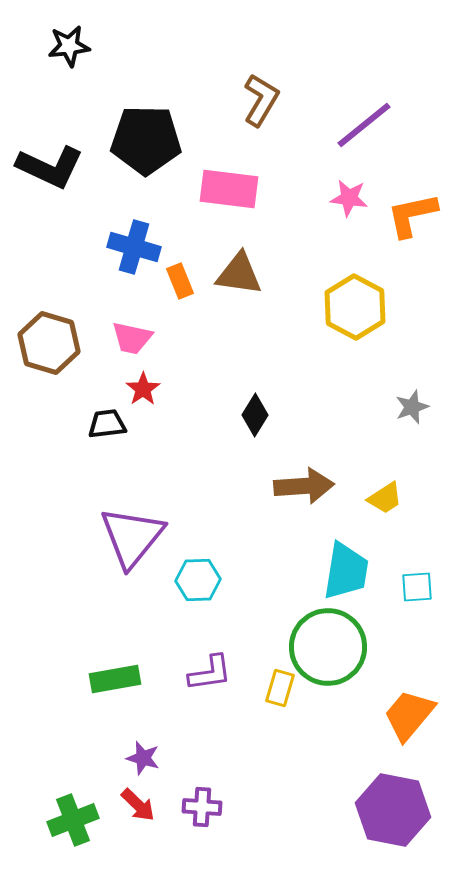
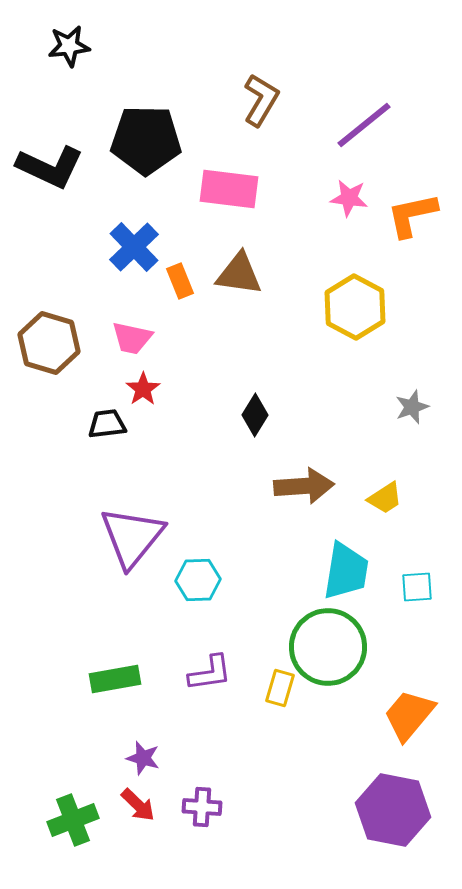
blue cross: rotated 30 degrees clockwise
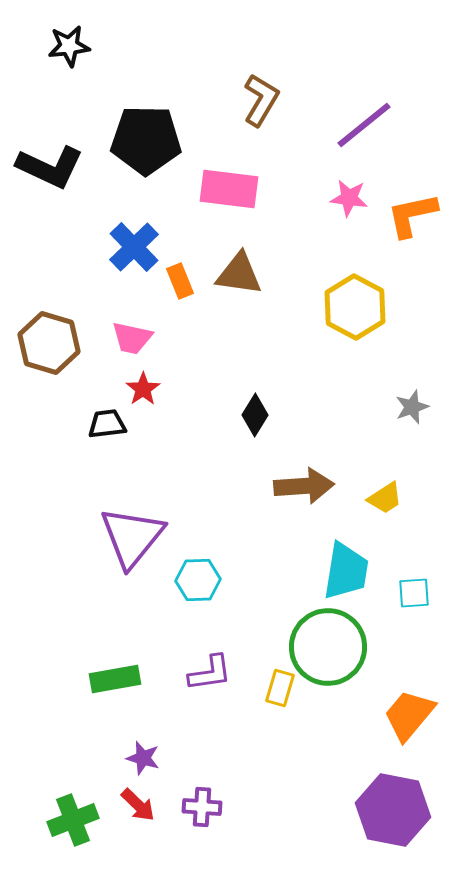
cyan square: moved 3 px left, 6 px down
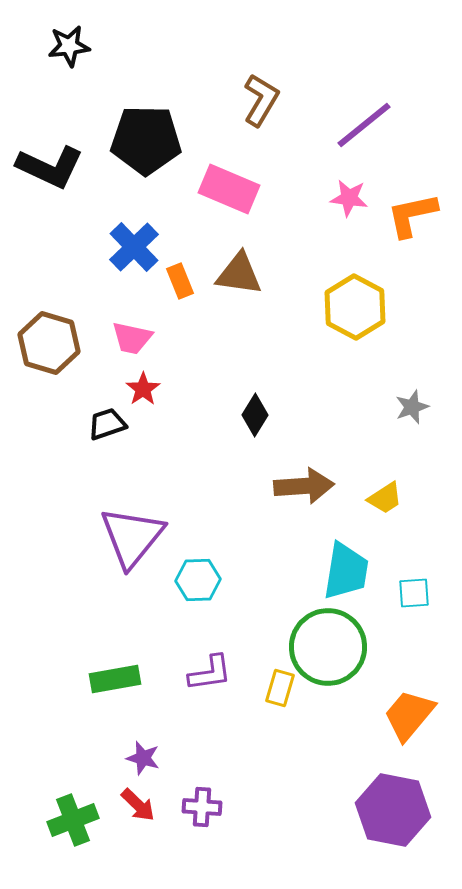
pink rectangle: rotated 16 degrees clockwise
black trapezoid: rotated 12 degrees counterclockwise
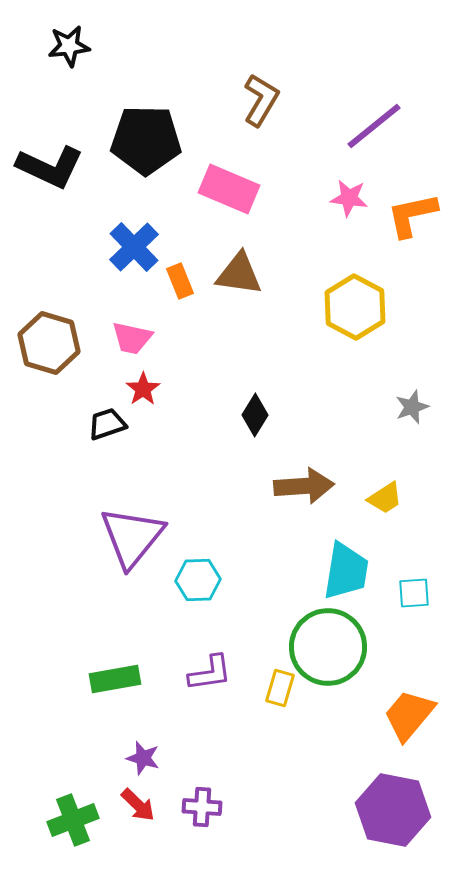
purple line: moved 10 px right, 1 px down
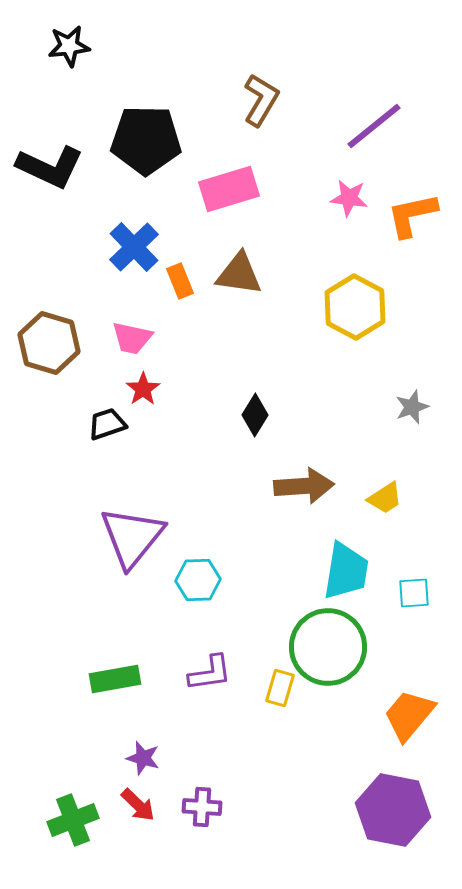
pink rectangle: rotated 40 degrees counterclockwise
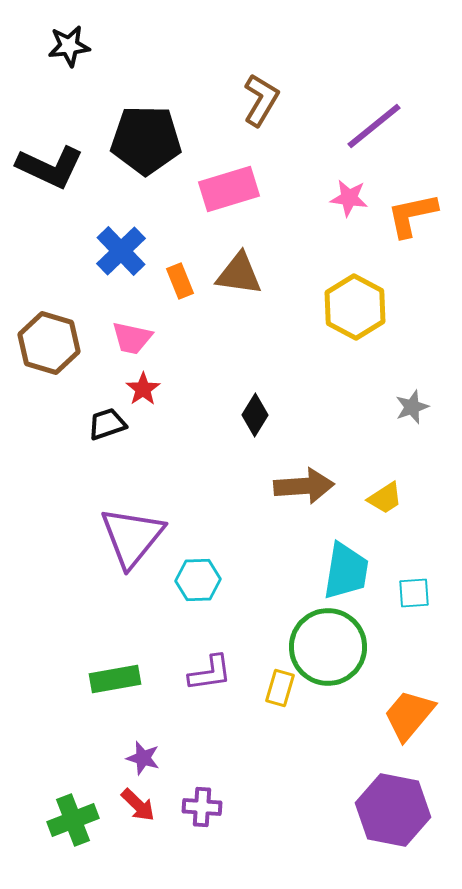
blue cross: moved 13 px left, 4 px down
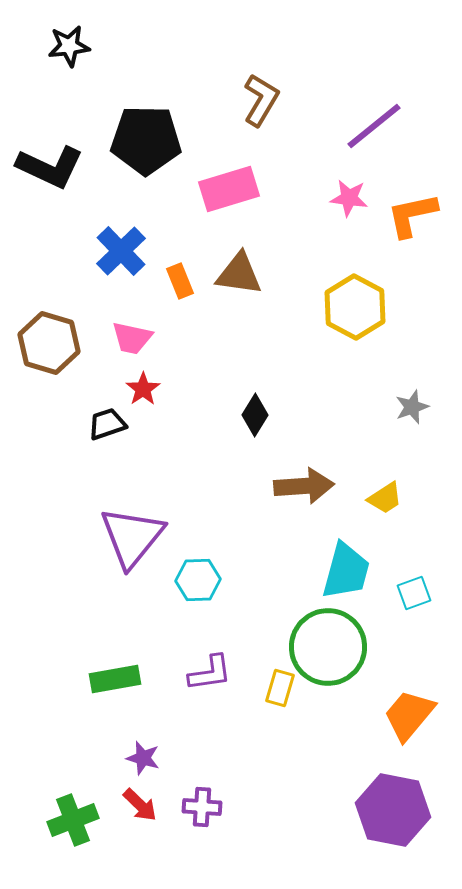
cyan trapezoid: rotated 6 degrees clockwise
cyan square: rotated 16 degrees counterclockwise
red arrow: moved 2 px right
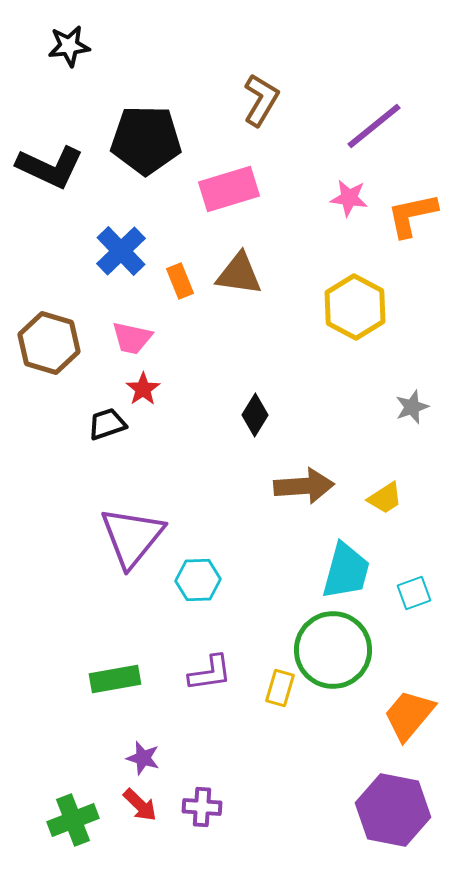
green circle: moved 5 px right, 3 px down
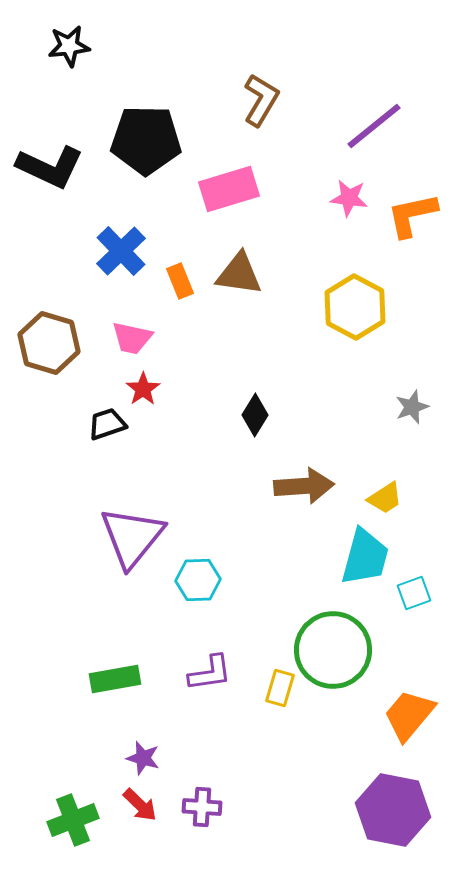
cyan trapezoid: moved 19 px right, 14 px up
